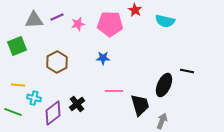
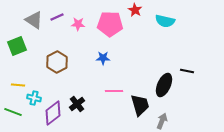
gray triangle: rotated 36 degrees clockwise
pink star: rotated 16 degrees clockwise
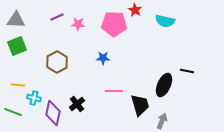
gray triangle: moved 18 px left; rotated 30 degrees counterclockwise
pink pentagon: moved 4 px right
purple diamond: rotated 40 degrees counterclockwise
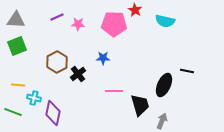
black cross: moved 1 px right, 30 px up
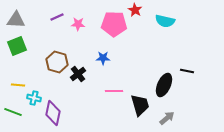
brown hexagon: rotated 15 degrees counterclockwise
gray arrow: moved 5 px right, 3 px up; rotated 28 degrees clockwise
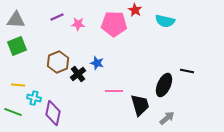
blue star: moved 6 px left, 5 px down; rotated 16 degrees clockwise
brown hexagon: moved 1 px right; rotated 20 degrees clockwise
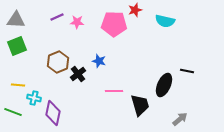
red star: rotated 24 degrees clockwise
pink star: moved 1 px left, 2 px up
blue star: moved 2 px right, 2 px up
gray arrow: moved 13 px right, 1 px down
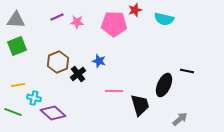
cyan semicircle: moved 1 px left, 2 px up
yellow line: rotated 16 degrees counterclockwise
purple diamond: rotated 60 degrees counterclockwise
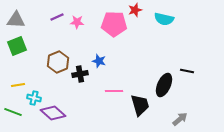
black cross: moved 2 px right; rotated 28 degrees clockwise
